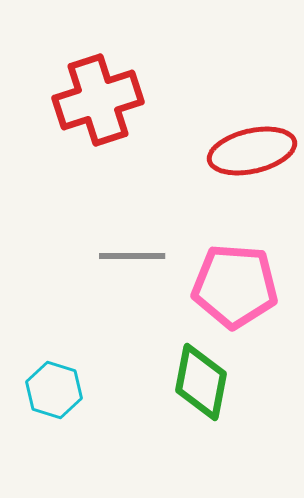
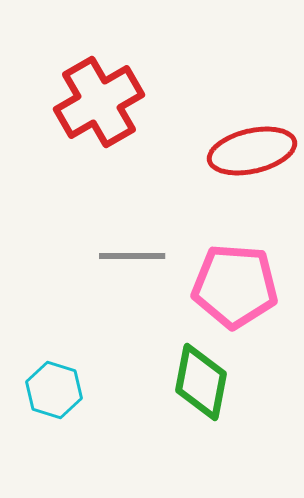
red cross: moved 1 px right, 2 px down; rotated 12 degrees counterclockwise
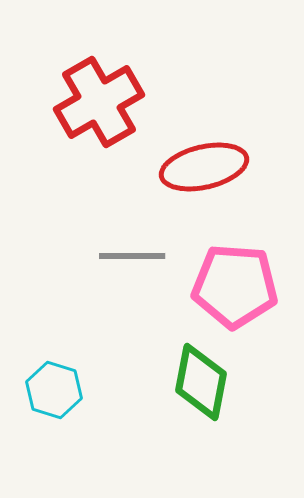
red ellipse: moved 48 px left, 16 px down
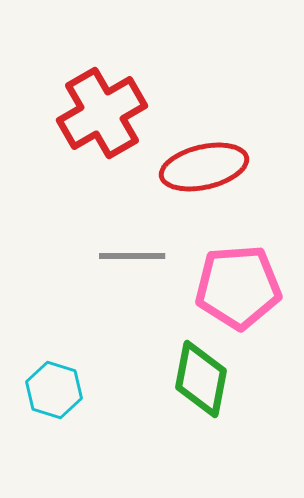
red cross: moved 3 px right, 11 px down
pink pentagon: moved 3 px right, 1 px down; rotated 8 degrees counterclockwise
green diamond: moved 3 px up
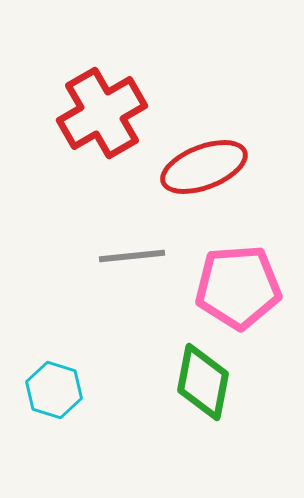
red ellipse: rotated 8 degrees counterclockwise
gray line: rotated 6 degrees counterclockwise
green diamond: moved 2 px right, 3 px down
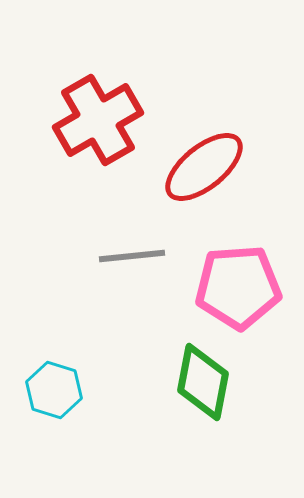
red cross: moved 4 px left, 7 px down
red ellipse: rotated 18 degrees counterclockwise
